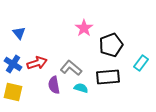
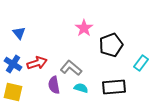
black rectangle: moved 6 px right, 10 px down
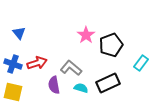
pink star: moved 2 px right, 7 px down
blue cross: rotated 12 degrees counterclockwise
black rectangle: moved 6 px left, 4 px up; rotated 20 degrees counterclockwise
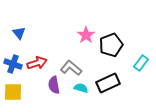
yellow square: rotated 12 degrees counterclockwise
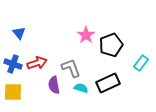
gray L-shape: rotated 30 degrees clockwise
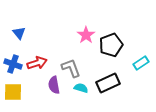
cyan rectangle: rotated 21 degrees clockwise
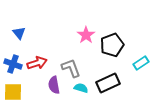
black pentagon: moved 1 px right
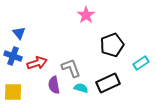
pink star: moved 20 px up
blue cross: moved 8 px up
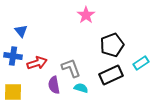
blue triangle: moved 2 px right, 2 px up
blue cross: rotated 12 degrees counterclockwise
black rectangle: moved 3 px right, 8 px up
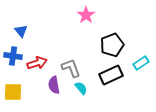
cyan semicircle: rotated 32 degrees clockwise
